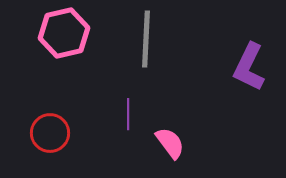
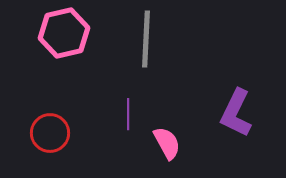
purple L-shape: moved 13 px left, 46 px down
pink semicircle: moved 3 px left; rotated 8 degrees clockwise
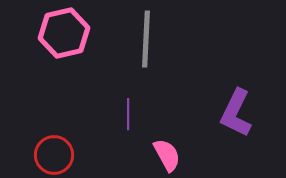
red circle: moved 4 px right, 22 px down
pink semicircle: moved 12 px down
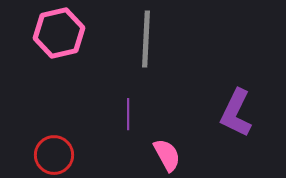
pink hexagon: moved 5 px left
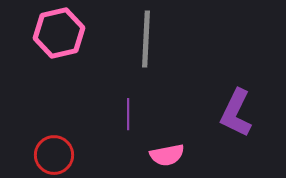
pink semicircle: rotated 108 degrees clockwise
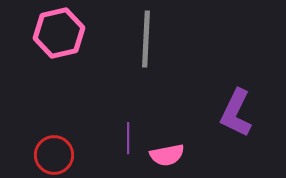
purple line: moved 24 px down
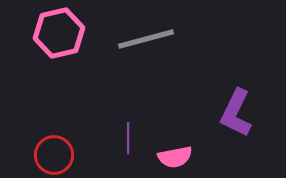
gray line: rotated 72 degrees clockwise
pink semicircle: moved 8 px right, 2 px down
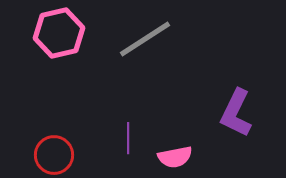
gray line: moved 1 px left; rotated 18 degrees counterclockwise
